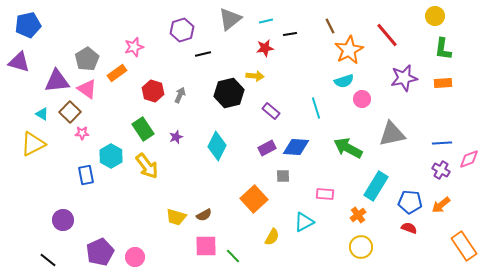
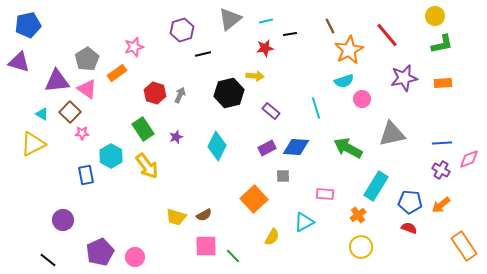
green L-shape at (443, 49): moved 1 px left, 5 px up; rotated 110 degrees counterclockwise
red hexagon at (153, 91): moved 2 px right, 2 px down
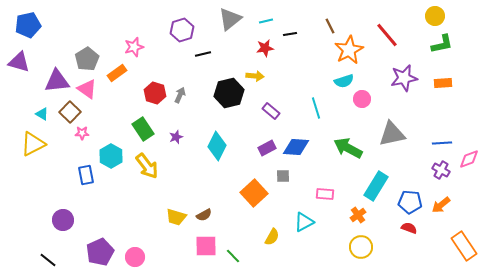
orange square at (254, 199): moved 6 px up
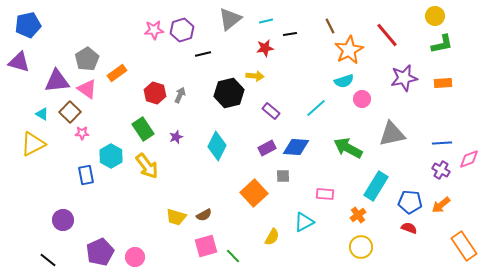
pink star at (134, 47): moved 20 px right, 17 px up; rotated 12 degrees clockwise
cyan line at (316, 108): rotated 65 degrees clockwise
pink square at (206, 246): rotated 15 degrees counterclockwise
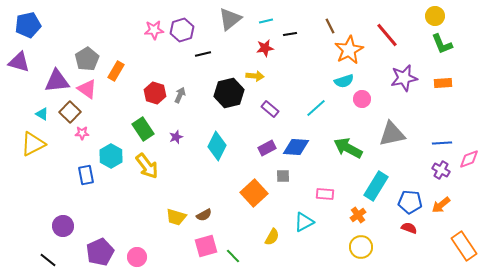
green L-shape at (442, 44): rotated 80 degrees clockwise
orange rectangle at (117, 73): moved 1 px left, 2 px up; rotated 24 degrees counterclockwise
purple rectangle at (271, 111): moved 1 px left, 2 px up
purple circle at (63, 220): moved 6 px down
pink circle at (135, 257): moved 2 px right
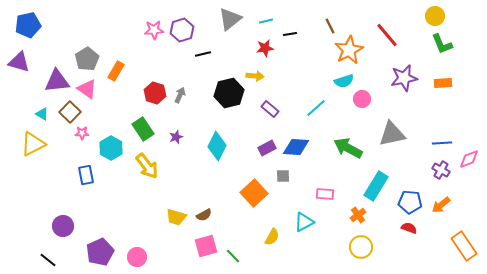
cyan hexagon at (111, 156): moved 8 px up
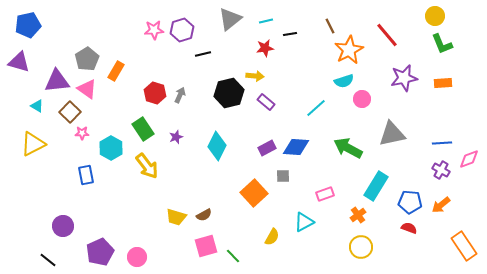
purple rectangle at (270, 109): moved 4 px left, 7 px up
cyan triangle at (42, 114): moved 5 px left, 8 px up
pink rectangle at (325, 194): rotated 24 degrees counterclockwise
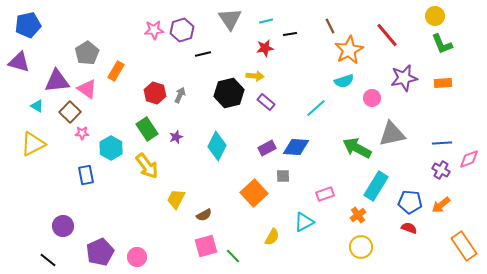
gray triangle at (230, 19): rotated 25 degrees counterclockwise
gray pentagon at (87, 59): moved 6 px up
pink circle at (362, 99): moved 10 px right, 1 px up
green rectangle at (143, 129): moved 4 px right
green arrow at (348, 148): moved 9 px right
yellow trapezoid at (176, 217): moved 18 px up; rotated 100 degrees clockwise
